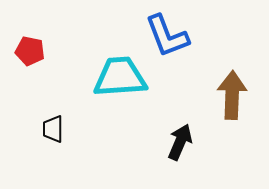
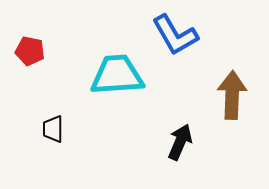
blue L-shape: moved 8 px right, 1 px up; rotated 9 degrees counterclockwise
cyan trapezoid: moved 3 px left, 2 px up
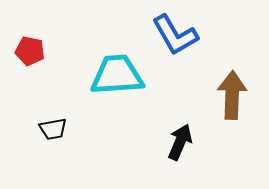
black trapezoid: rotated 100 degrees counterclockwise
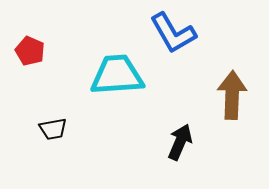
blue L-shape: moved 2 px left, 2 px up
red pentagon: rotated 12 degrees clockwise
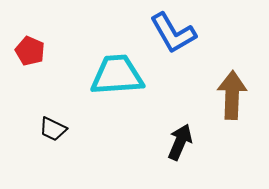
black trapezoid: rotated 36 degrees clockwise
